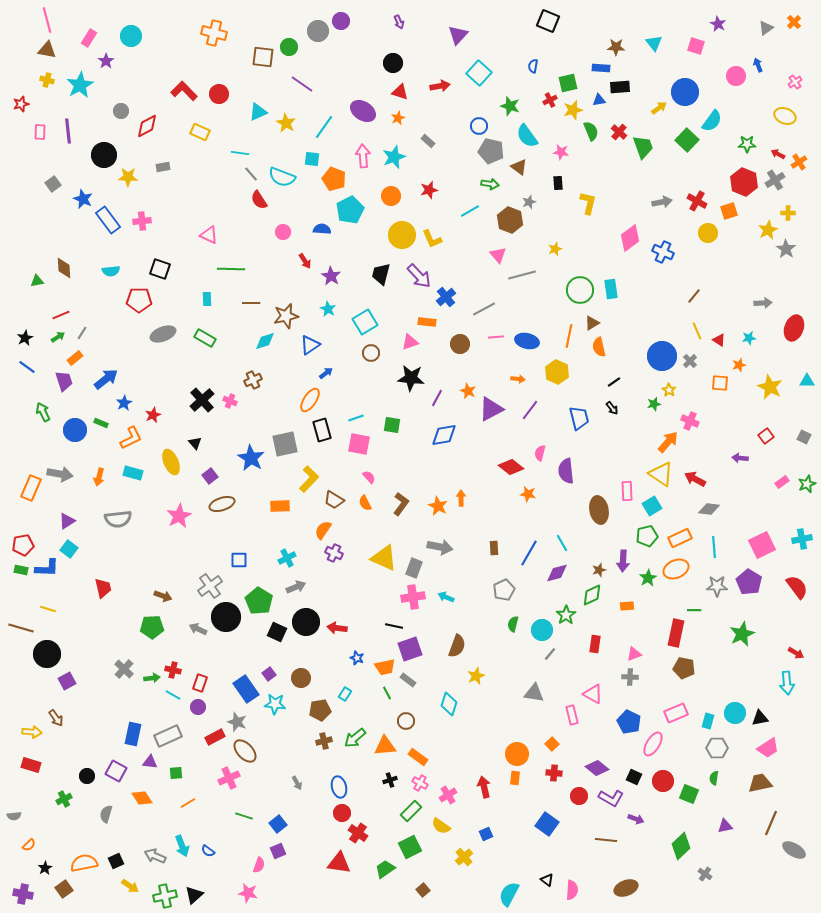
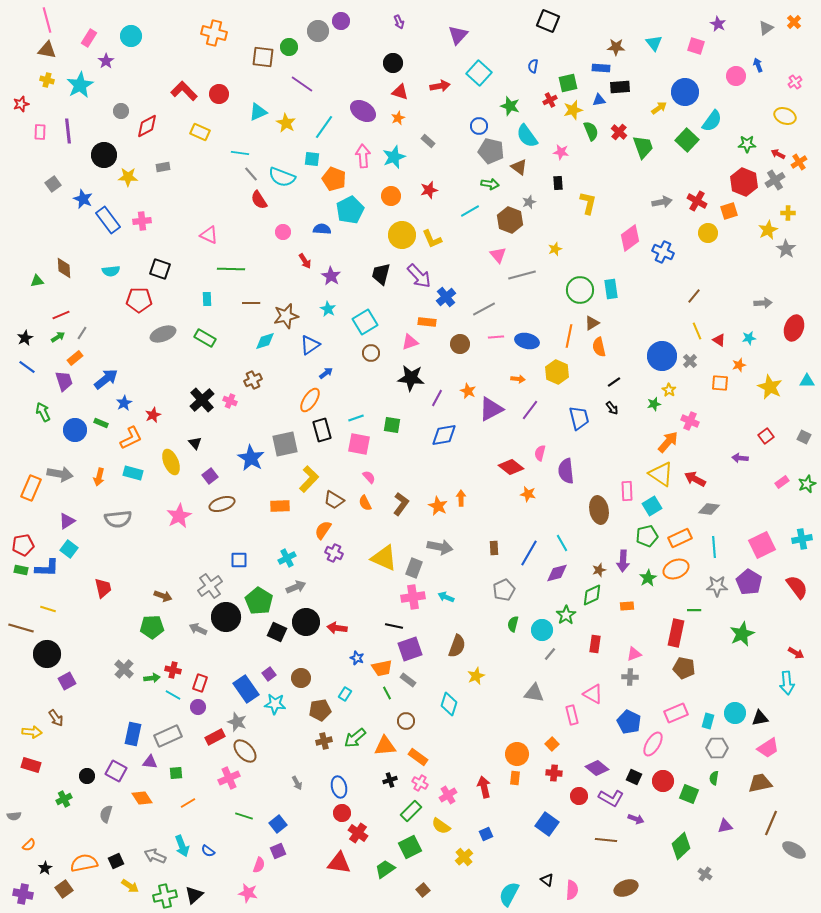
orange trapezoid at (385, 667): moved 3 px left, 1 px down
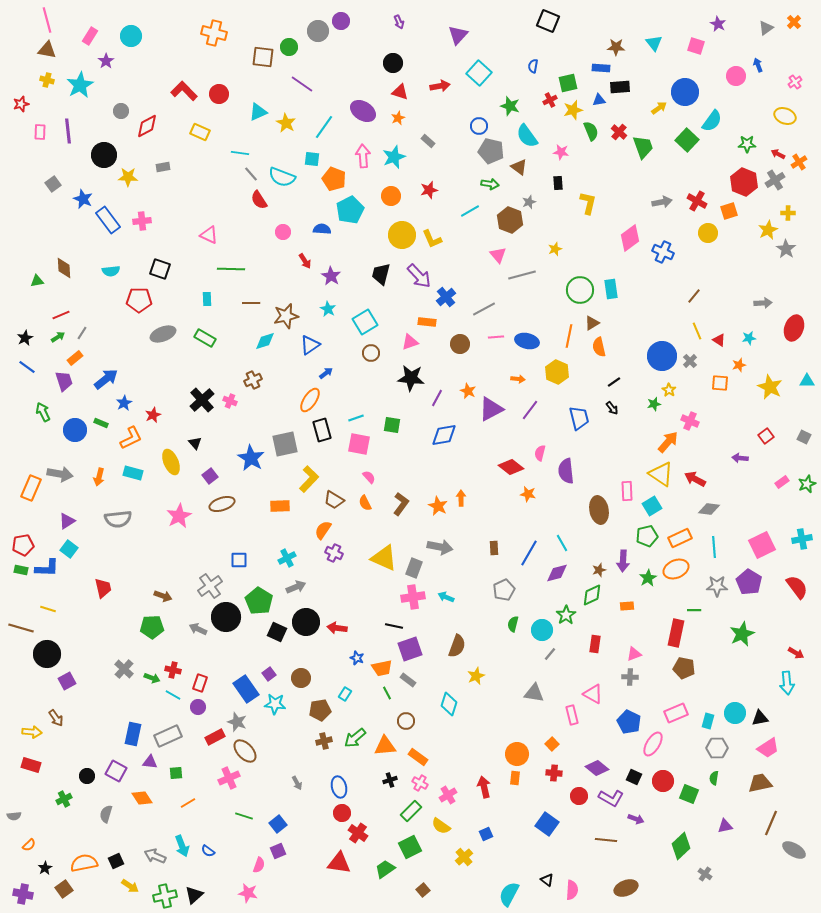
pink rectangle at (89, 38): moved 1 px right, 2 px up
green arrow at (152, 678): rotated 28 degrees clockwise
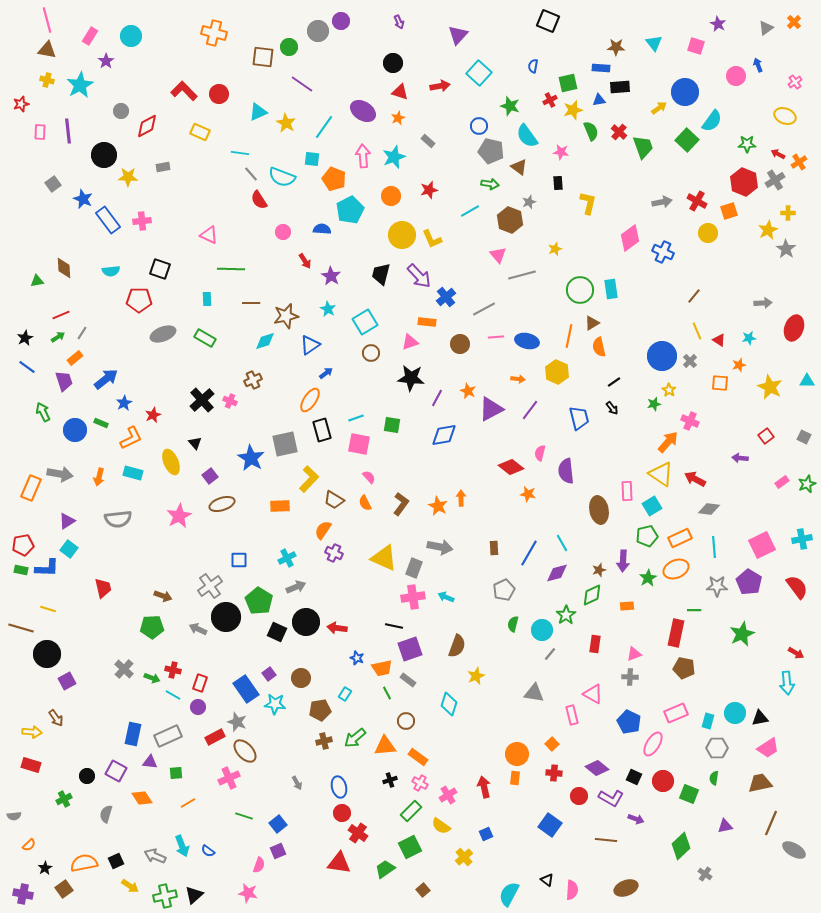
blue square at (547, 824): moved 3 px right, 1 px down
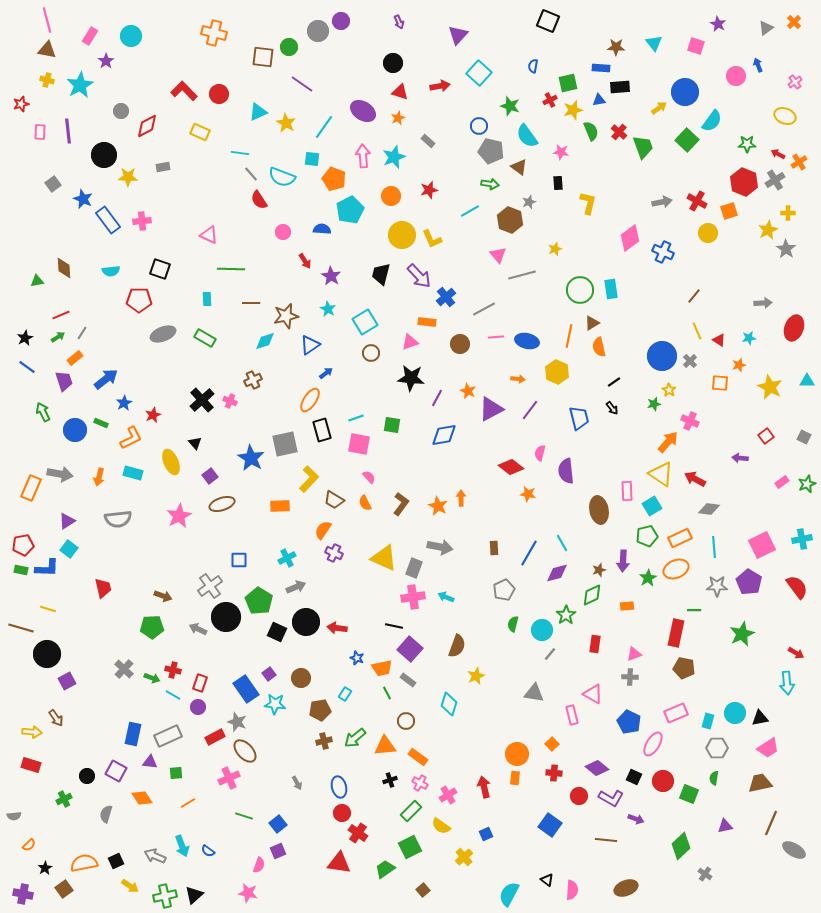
purple square at (410, 649): rotated 30 degrees counterclockwise
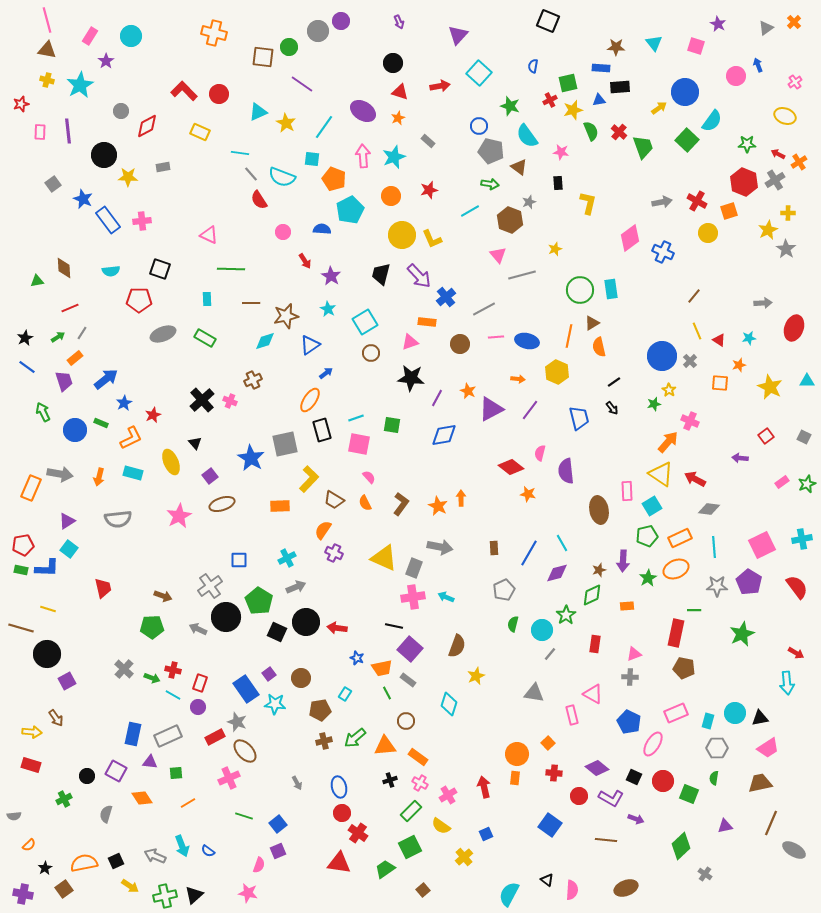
red line at (61, 315): moved 9 px right, 7 px up
orange square at (552, 744): moved 4 px left, 1 px up
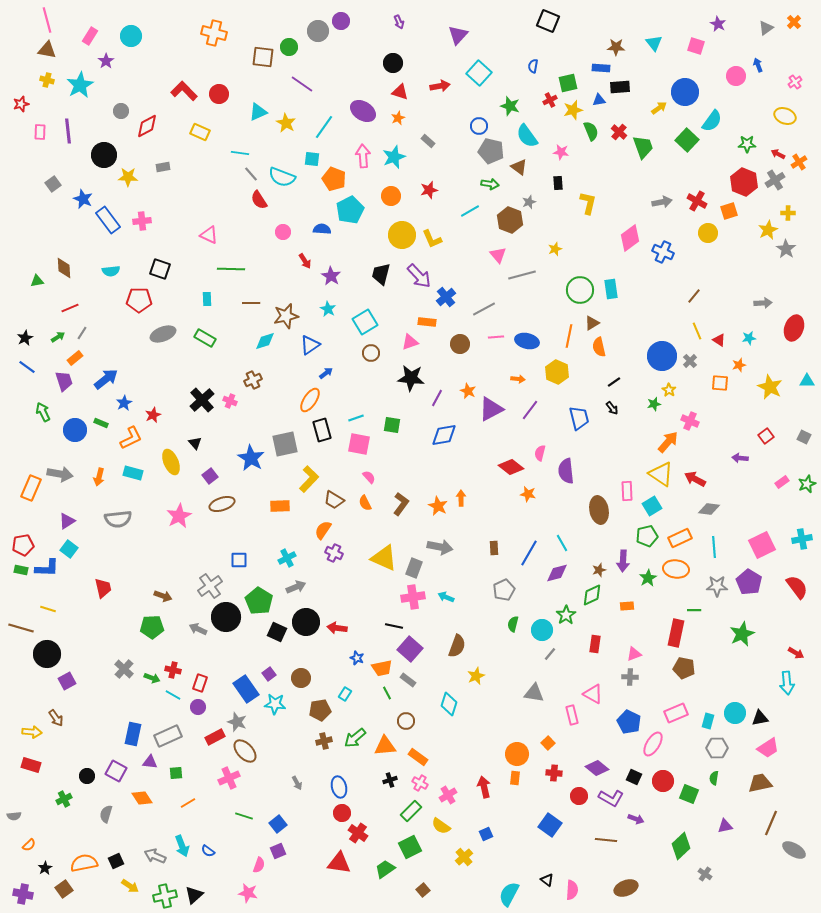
orange ellipse at (676, 569): rotated 30 degrees clockwise
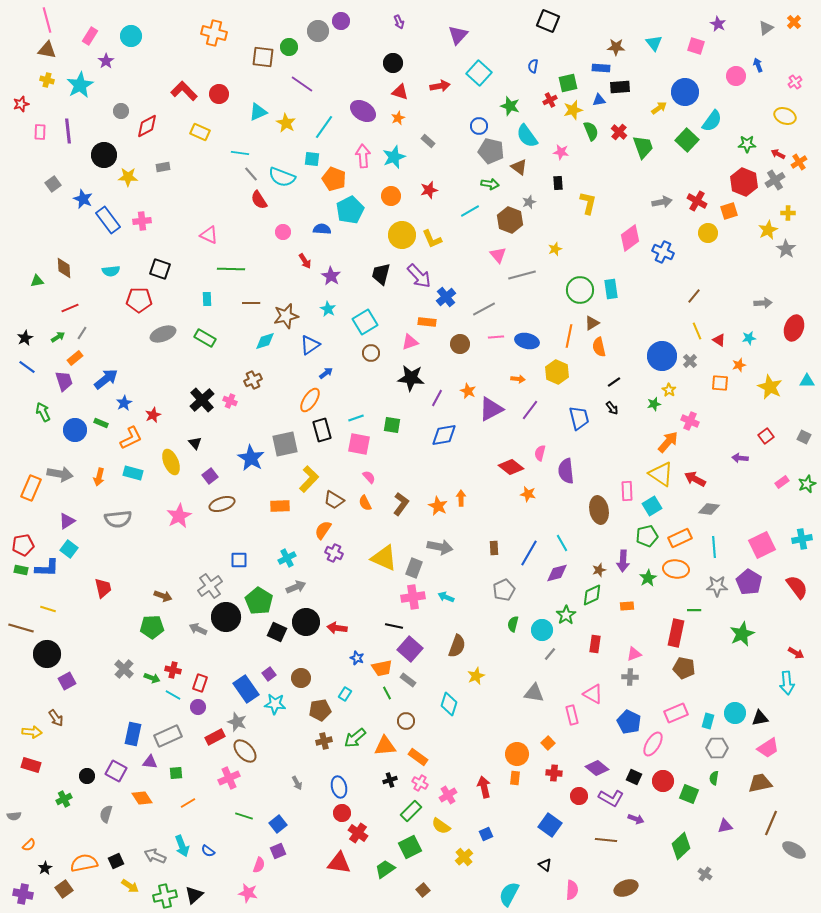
black triangle at (547, 880): moved 2 px left, 15 px up
